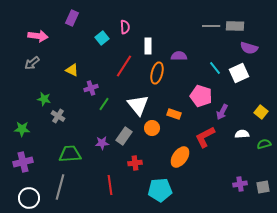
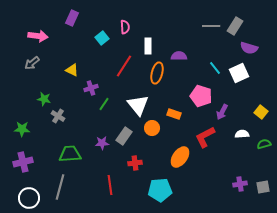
gray rectangle at (235, 26): rotated 60 degrees counterclockwise
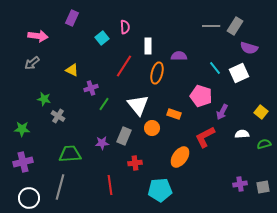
gray rectangle at (124, 136): rotated 12 degrees counterclockwise
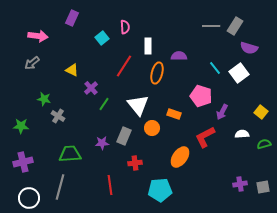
white square at (239, 73): rotated 12 degrees counterclockwise
purple cross at (91, 88): rotated 24 degrees counterclockwise
green star at (22, 129): moved 1 px left, 3 px up
